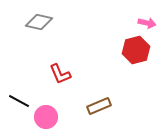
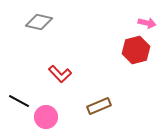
red L-shape: rotated 20 degrees counterclockwise
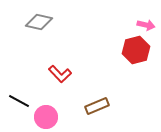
pink arrow: moved 1 px left, 2 px down
brown rectangle: moved 2 px left
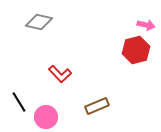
black line: moved 1 px down; rotated 30 degrees clockwise
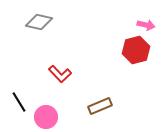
brown rectangle: moved 3 px right
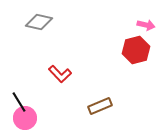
pink circle: moved 21 px left, 1 px down
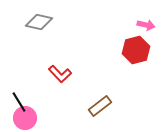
brown rectangle: rotated 15 degrees counterclockwise
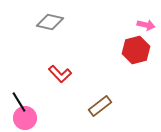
gray diamond: moved 11 px right
